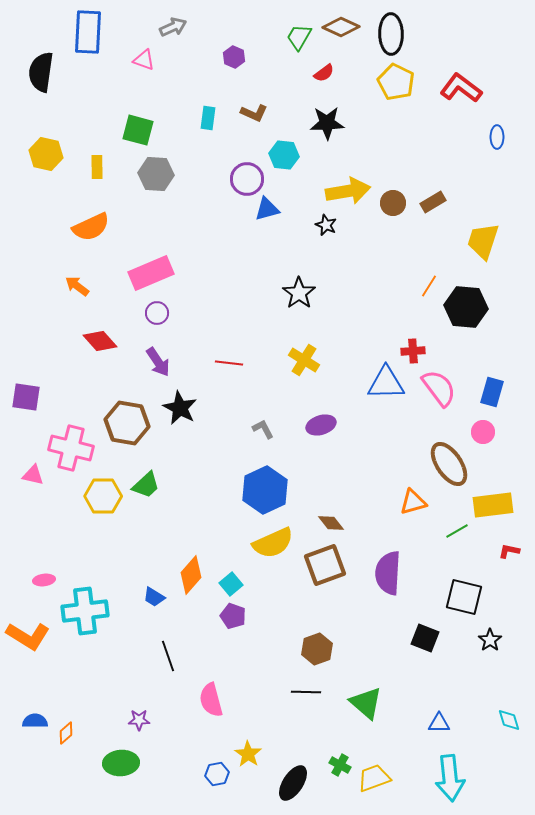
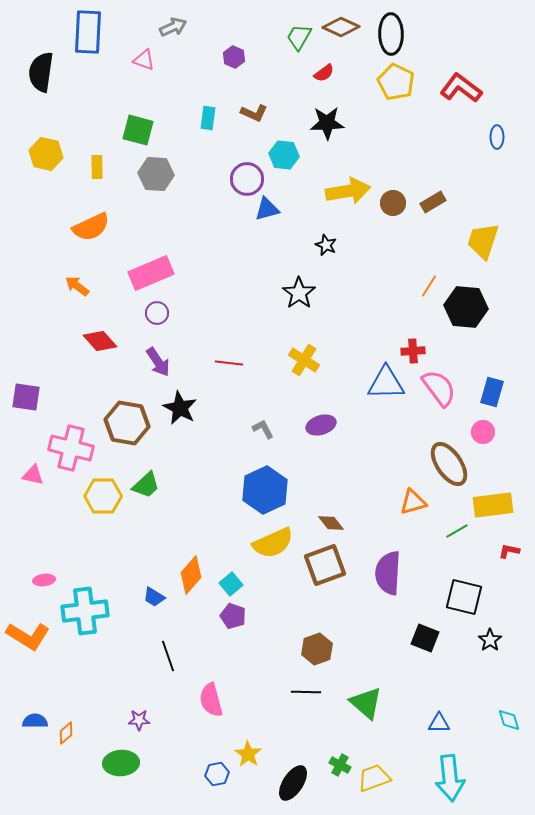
black star at (326, 225): moved 20 px down
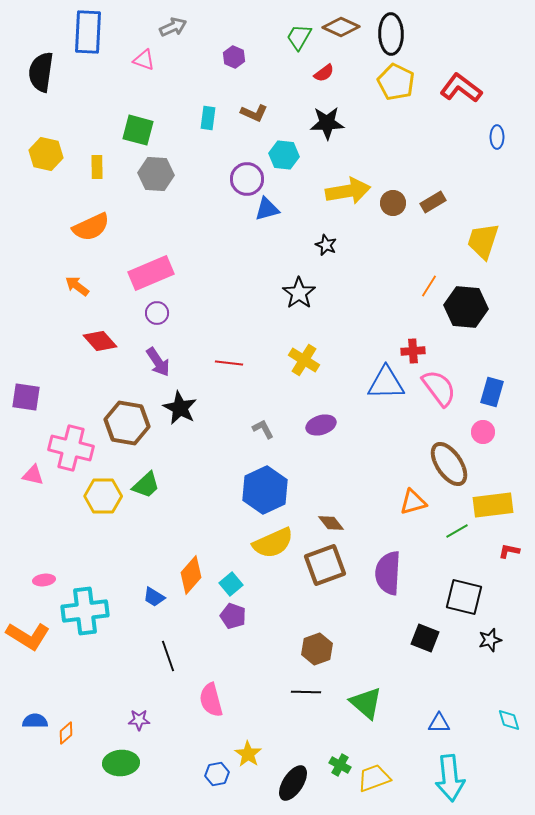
black star at (490, 640): rotated 20 degrees clockwise
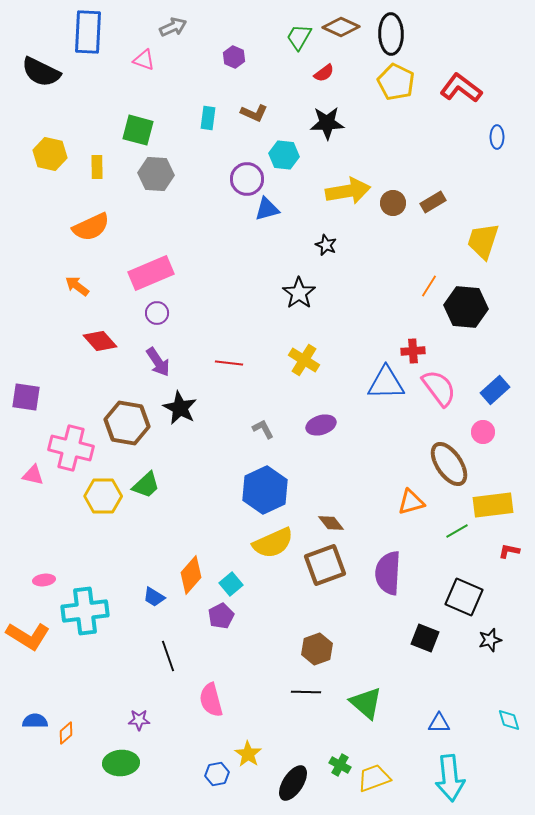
black semicircle at (41, 72): rotated 72 degrees counterclockwise
yellow hexagon at (46, 154): moved 4 px right
blue rectangle at (492, 392): moved 3 px right, 2 px up; rotated 32 degrees clockwise
orange triangle at (413, 502): moved 2 px left
black square at (464, 597): rotated 9 degrees clockwise
purple pentagon at (233, 616): moved 12 px left; rotated 25 degrees clockwise
